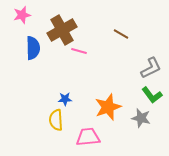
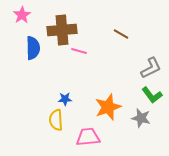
pink star: rotated 18 degrees counterclockwise
brown cross: rotated 24 degrees clockwise
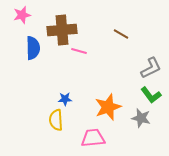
pink star: rotated 18 degrees clockwise
green L-shape: moved 1 px left
pink trapezoid: moved 5 px right, 1 px down
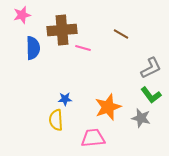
pink line: moved 4 px right, 3 px up
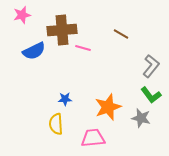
blue semicircle: moved 1 px right, 3 px down; rotated 65 degrees clockwise
gray L-shape: moved 2 px up; rotated 25 degrees counterclockwise
yellow semicircle: moved 4 px down
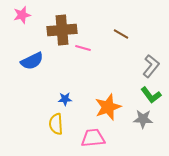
blue semicircle: moved 2 px left, 10 px down
gray star: moved 2 px right, 1 px down; rotated 12 degrees counterclockwise
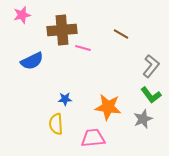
orange star: rotated 28 degrees clockwise
gray star: rotated 24 degrees counterclockwise
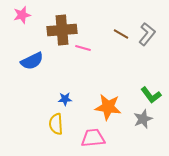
gray L-shape: moved 4 px left, 32 px up
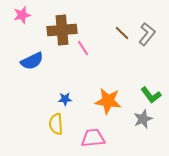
brown line: moved 1 px right, 1 px up; rotated 14 degrees clockwise
pink line: rotated 42 degrees clockwise
orange star: moved 6 px up
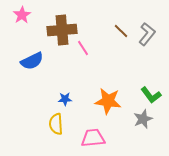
pink star: rotated 18 degrees counterclockwise
brown line: moved 1 px left, 2 px up
